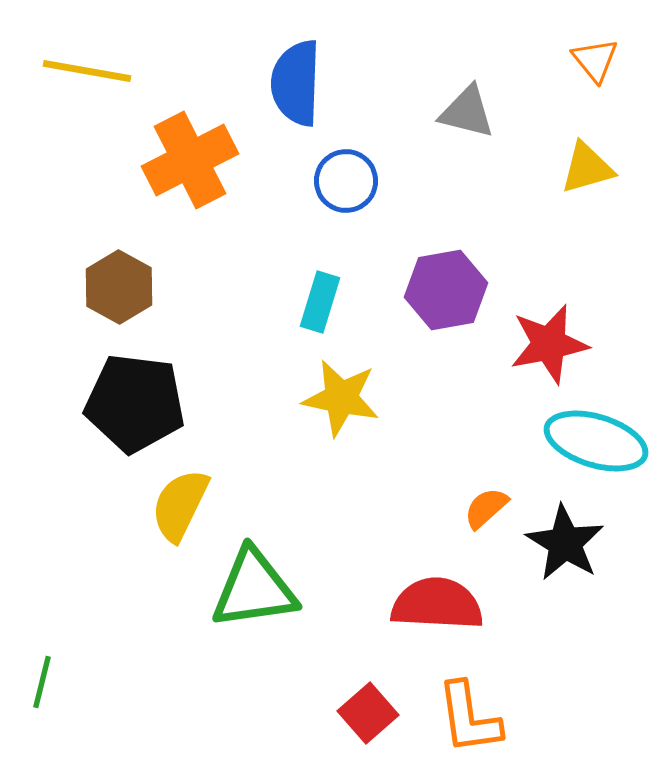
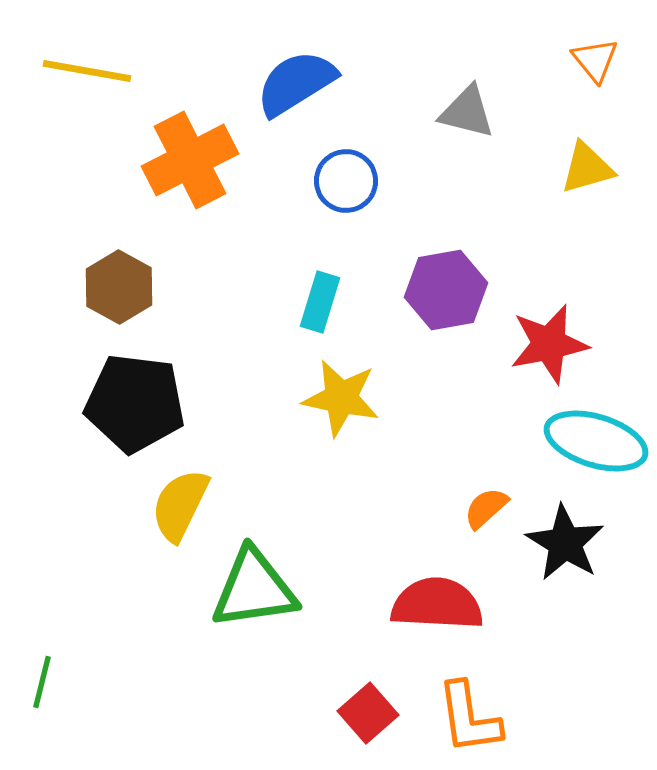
blue semicircle: rotated 56 degrees clockwise
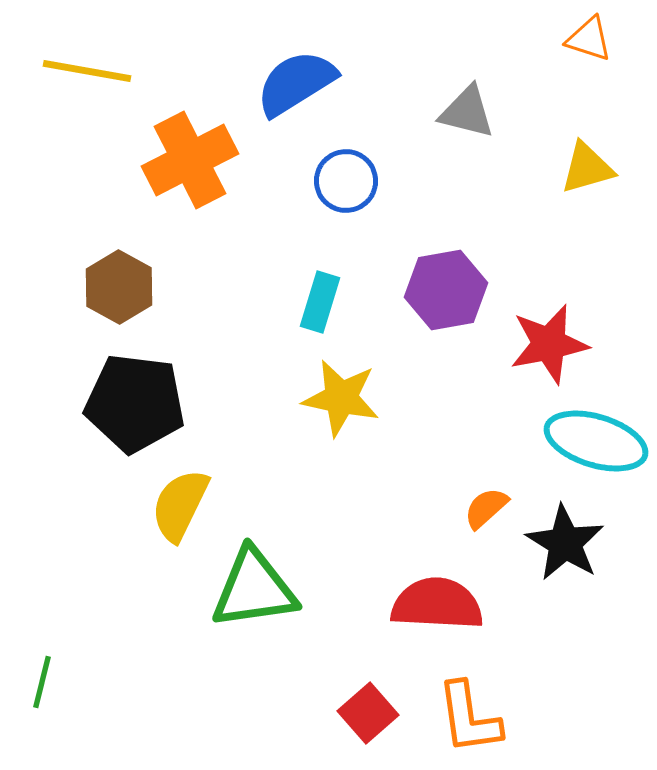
orange triangle: moved 6 px left, 21 px up; rotated 33 degrees counterclockwise
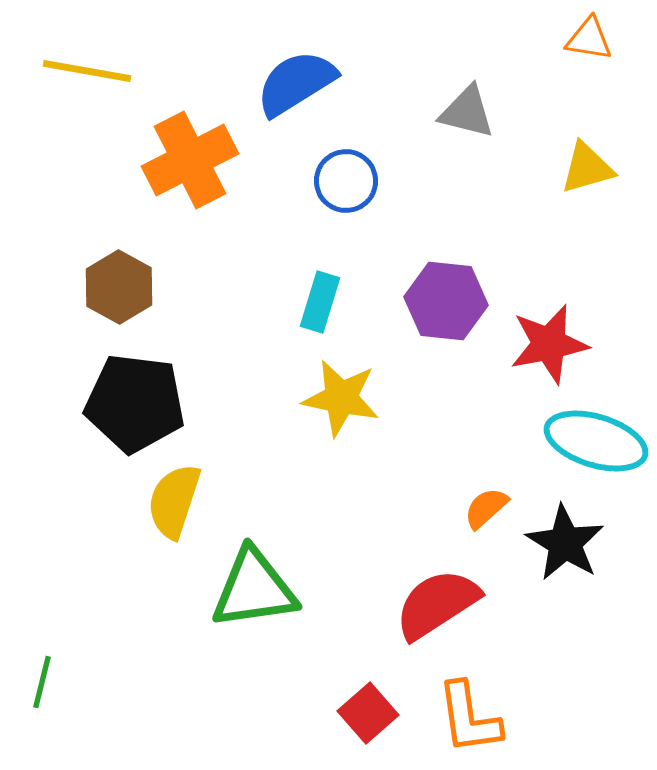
orange triangle: rotated 9 degrees counterclockwise
purple hexagon: moved 11 px down; rotated 16 degrees clockwise
yellow semicircle: moved 6 px left, 4 px up; rotated 8 degrees counterclockwise
red semicircle: rotated 36 degrees counterclockwise
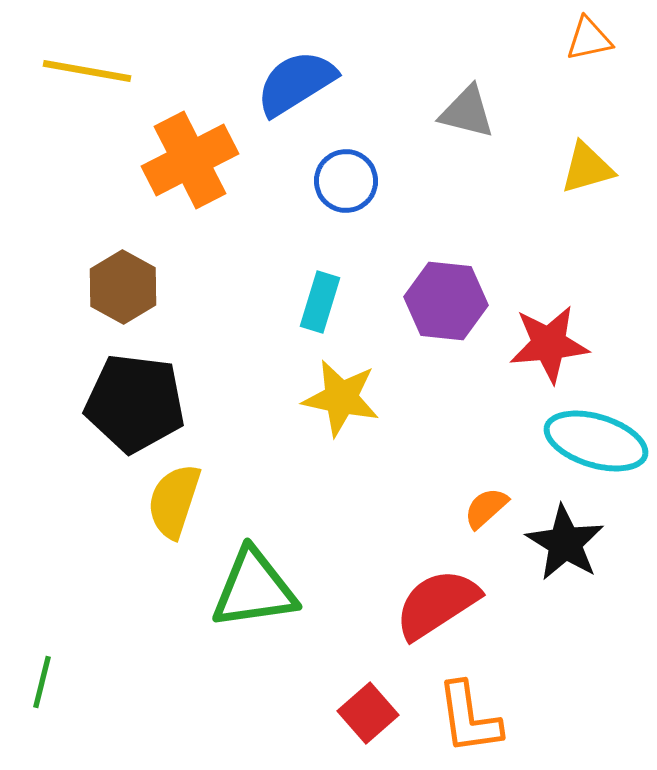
orange triangle: rotated 21 degrees counterclockwise
brown hexagon: moved 4 px right
red star: rotated 6 degrees clockwise
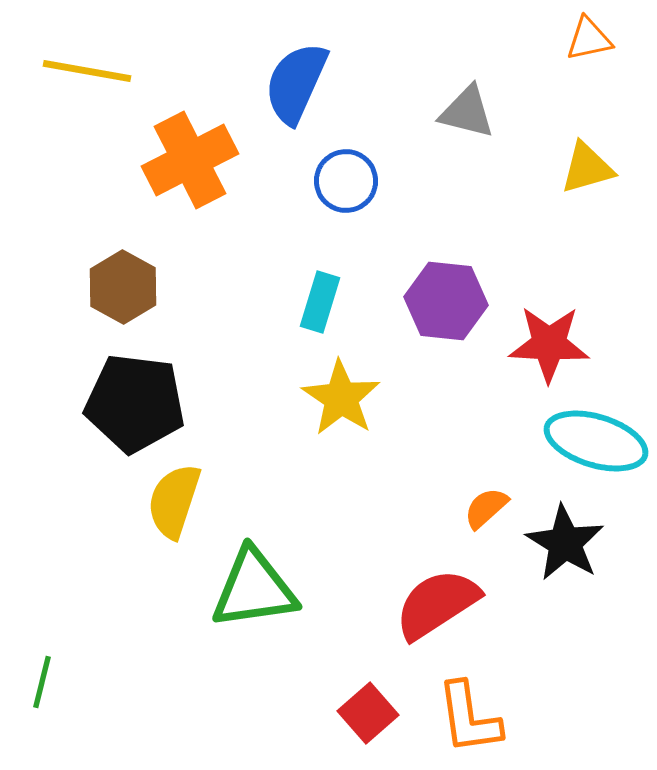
blue semicircle: rotated 34 degrees counterclockwise
red star: rotated 8 degrees clockwise
yellow star: rotated 22 degrees clockwise
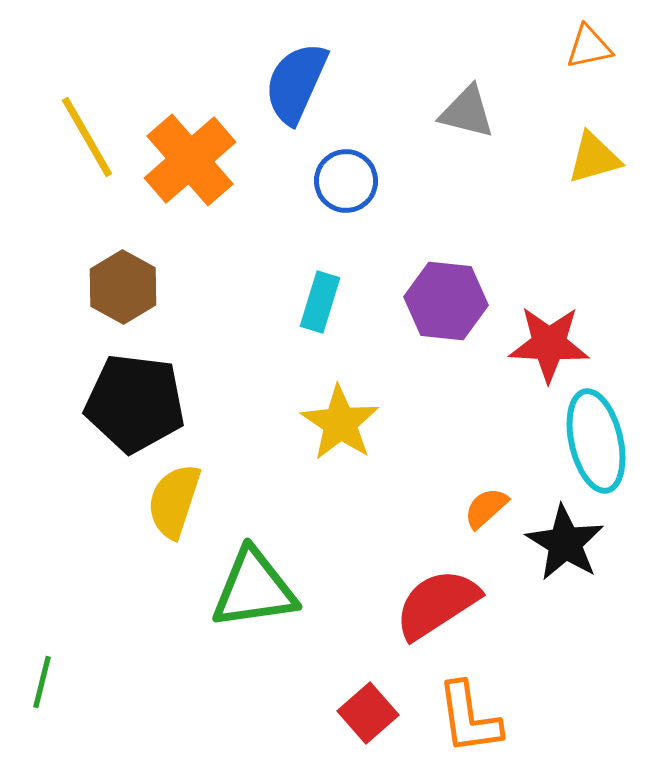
orange triangle: moved 8 px down
yellow line: moved 66 px down; rotated 50 degrees clockwise
orange cross: rotated 14 degrees counterclockwise
yellow triangle: moved 7 px right, 10 px up
yellow star: moved 1 px left, 25 px down
cyan ellipse: rotated 60 degrees clockwise
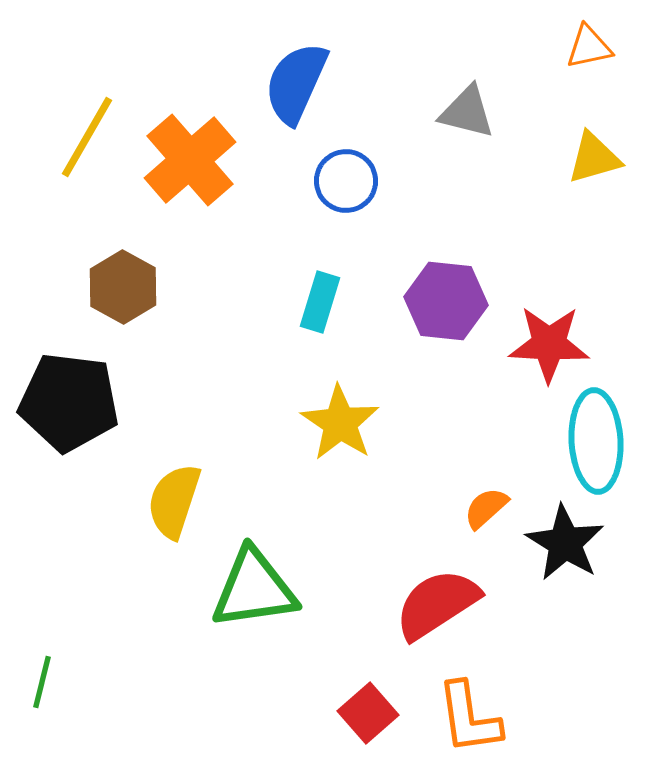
yellow line: rotated 60 degrees clockwise
black pentagon: moved 66 px left, 1 px up
cyan ellipse: rotated 10 degrees clockwise
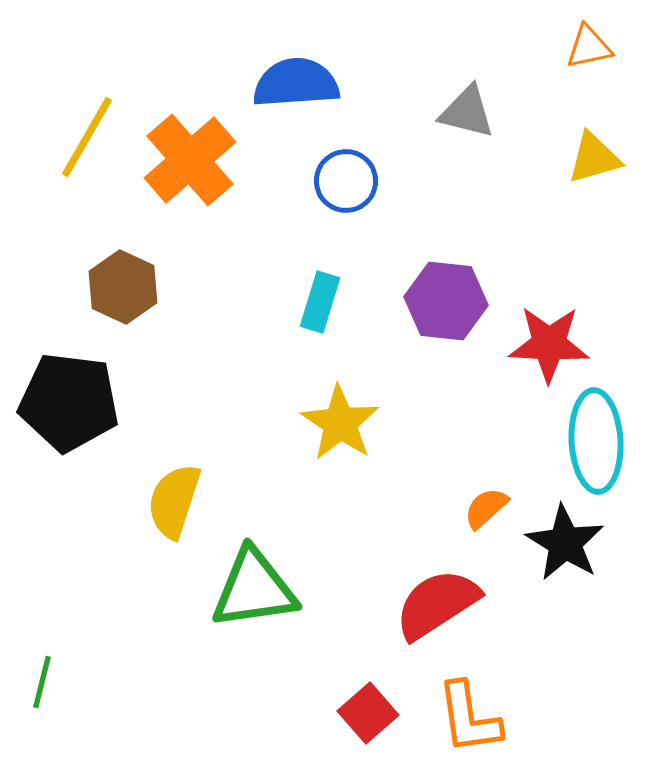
blue semicircle: rotated 62 degrees clockwise
brown hexagon: rotated 4 degrees counterclockwise
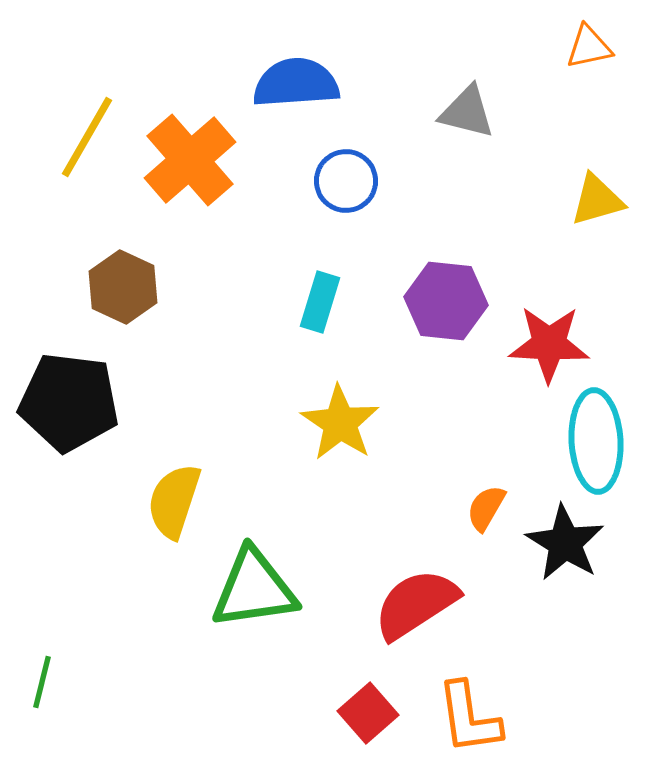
yellow triangle: moved 3 px right, 42 px down
orange semicircle: rotated 18 degrees counterclockwise
red semicircle: moved 21 px left
